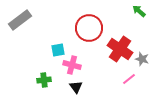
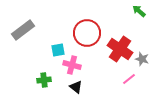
gray rectangle: moved 3 px right, 10 px down
red circle: moved 2 px left, 5 px down
black triangle: rotated 16 degrees counterclockwise
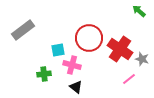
red circle: moved 2 px right, 5 px down
green cross: moved 6 px up
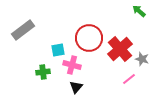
red cross: rotated 15 degrees clockwise
green cross: moved 1 px left, 2 px up
black triangle: rotated 32 degrees clockwise
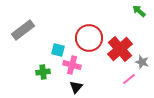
cyan square: rotated 24 degrees clockwise
gray star: moved 3 px down
